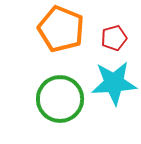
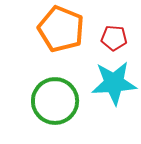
red pentagon: rotated 20 degrees clockwise
green circle: moved 5 px left, 2 px down
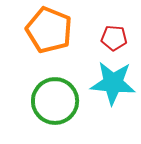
orange pentagon: moved 12 px left, 1 px down
cyan star: moved 1 px left; rotated 9 degrees clockwise
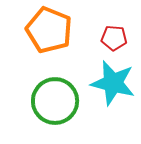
cyan star: rotated 9 degrees clockwise
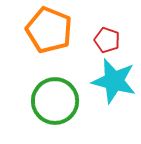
red pentagon: moved 7 px left, 2 px down; rotated 15 degrees clockwise
cyan star: moved 1 px right, 2 px up
